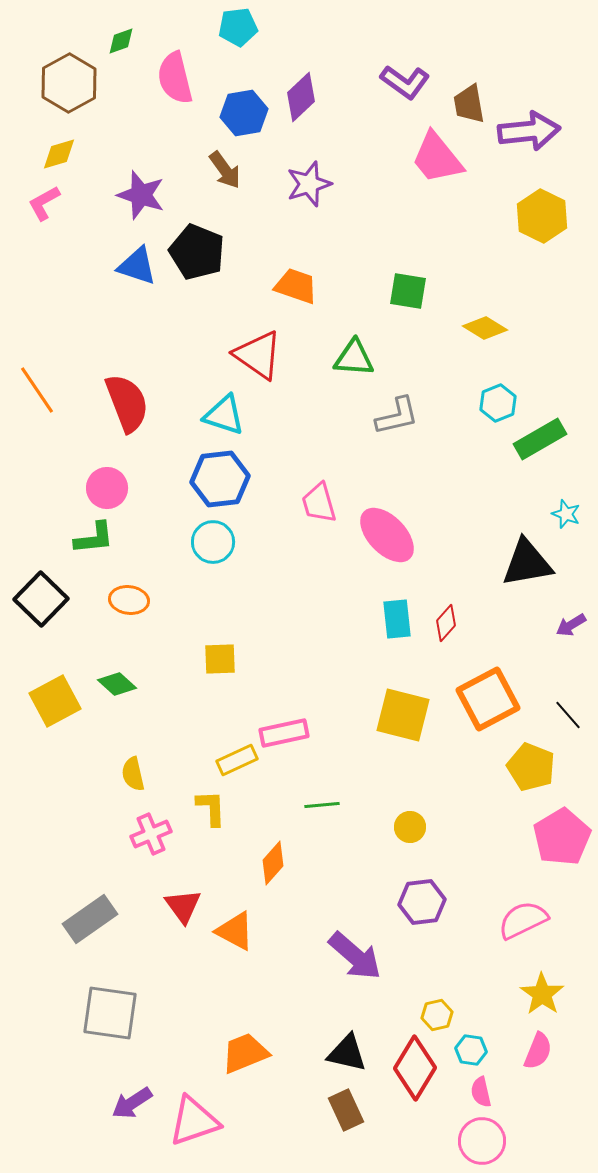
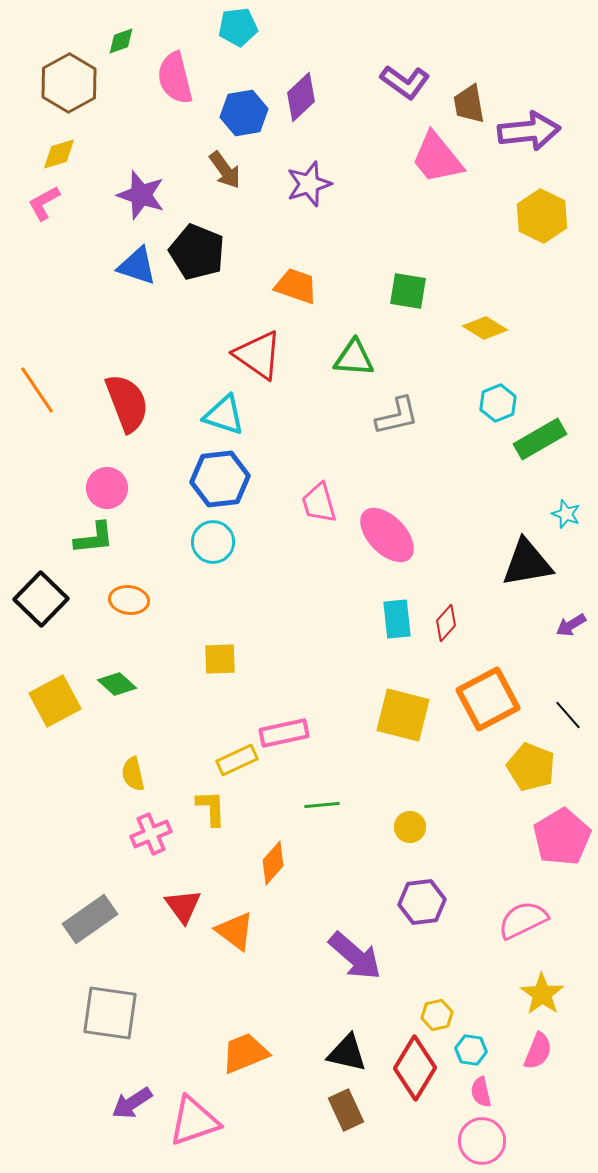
orange triangle at (235, 931): rotated 9 degrees clockwise
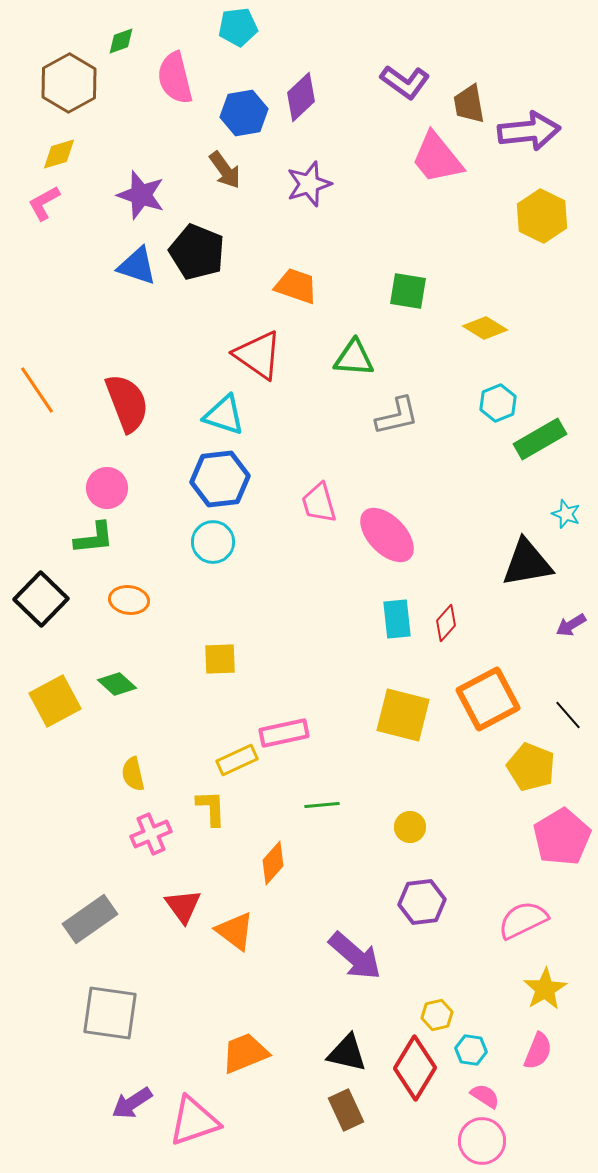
yellow star at (542, 994): moved 3 px right, 5 px up; rotated 6 degrees clockwise
pink semicircle at (481, 1092): moved 4 px right, 4 px down; rotated 136 degrees clockwise
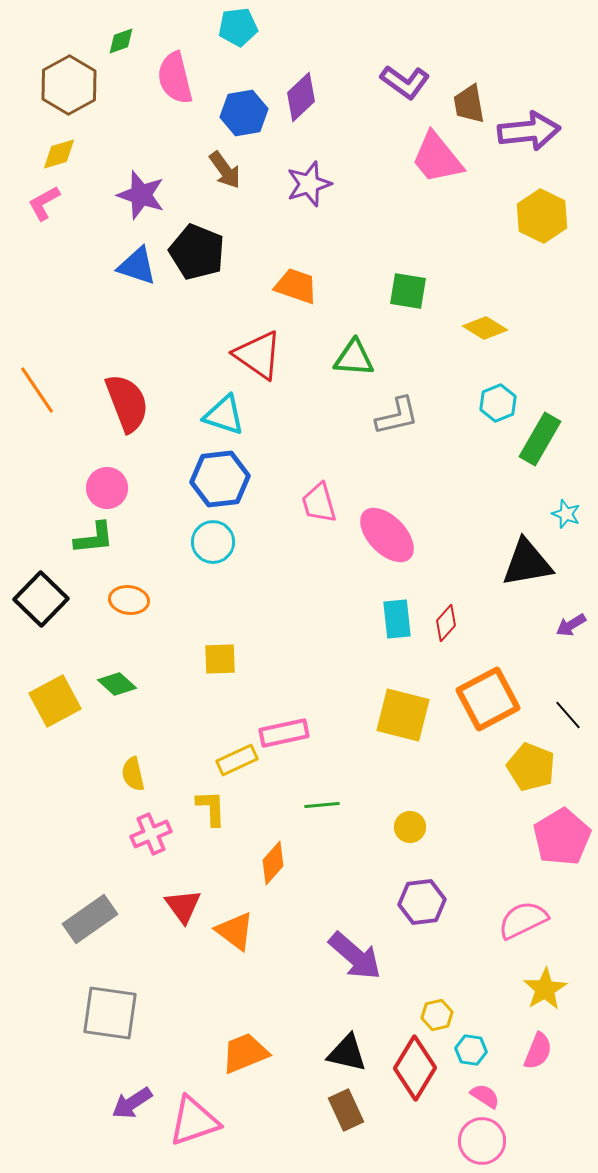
brown hexagon at (69, 83): moved 2 px down
green rectangle at (540, 439): rotated 30 degrees counterclockwise
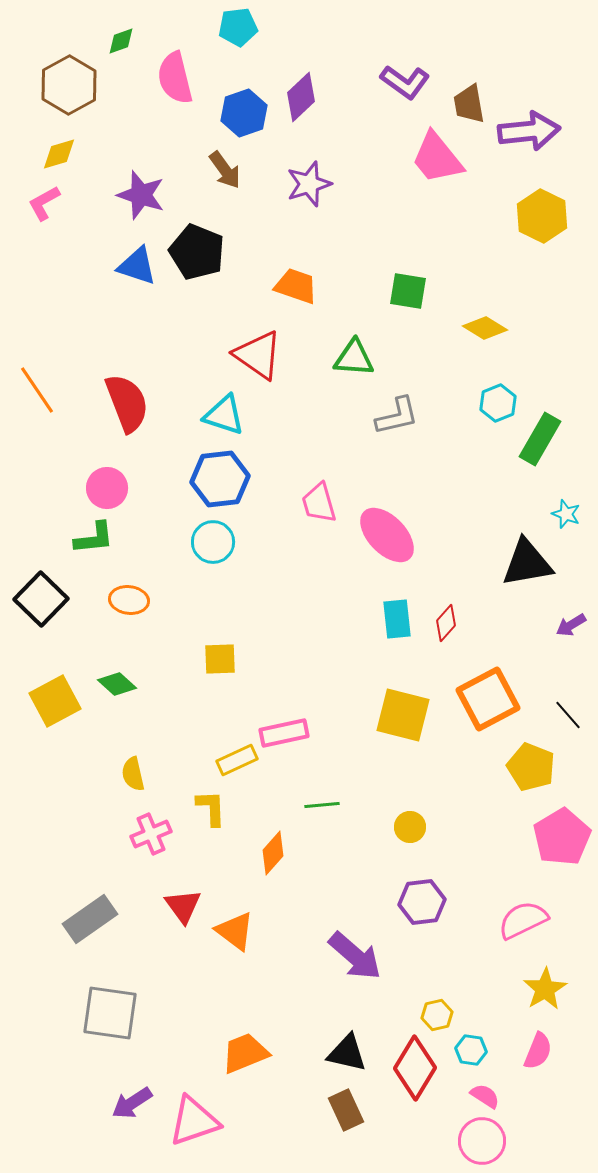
blue hexagon at (244, 113): rotated 9 degrees counterclockwise
orange diamond at (273, 863): moved 10 px up
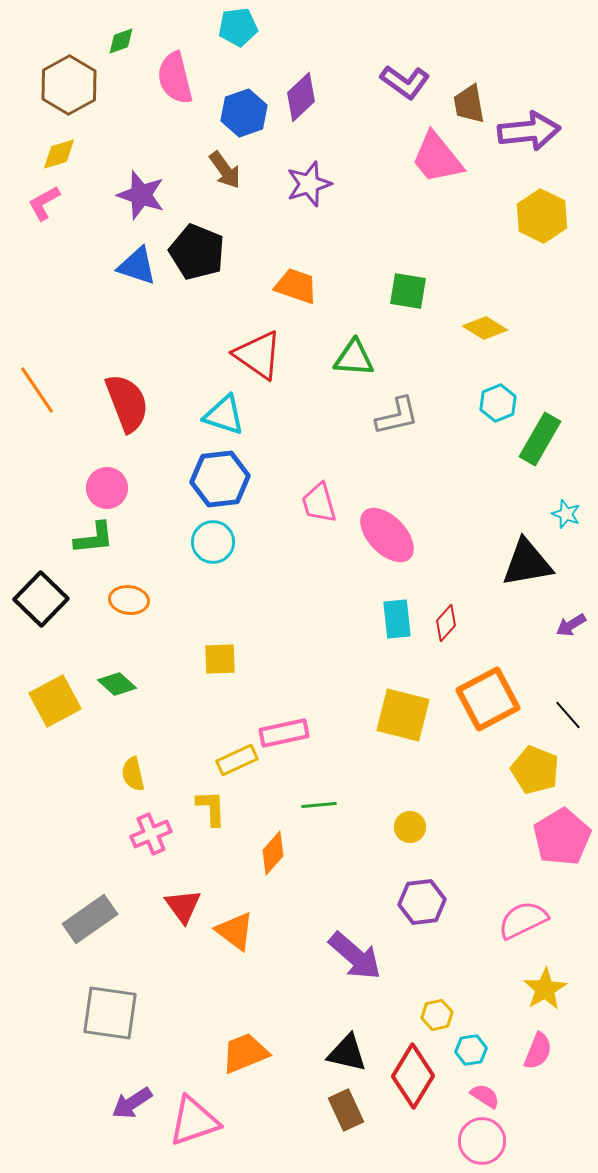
yellow pentagon at (531, 767): moved 4 px right, 3 px down
green line at (322, 805): moved 3 px left
cyan hexagon at (471, 1050): rotated 16 degrees counterclockwise
red diamond at (415, 1068): moved 2 px left, 8 px down
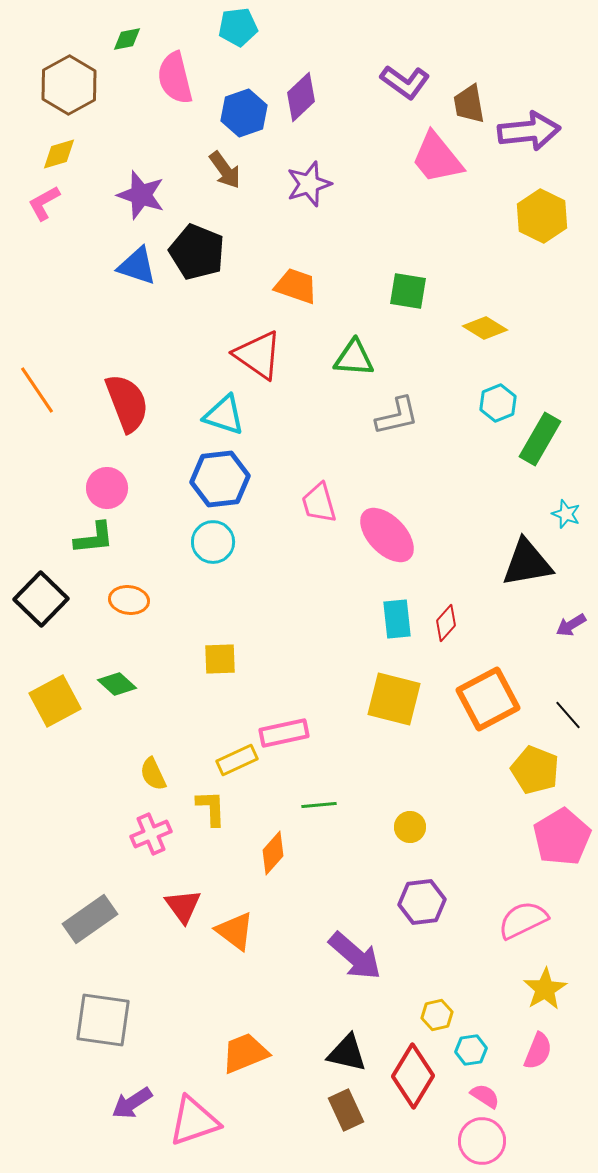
green diamond at (121, 41): moved 6 px right, 2 px up; rotated 8 degrees clockwise
yellow square at (403, 715): moved 9 px left, 16 px up
yellow semicircle at (133, 774): moved 20 px right; rotated 12 degrees counterclockwise
gray square at (110, 1013): moved 7 px left, 7 px down
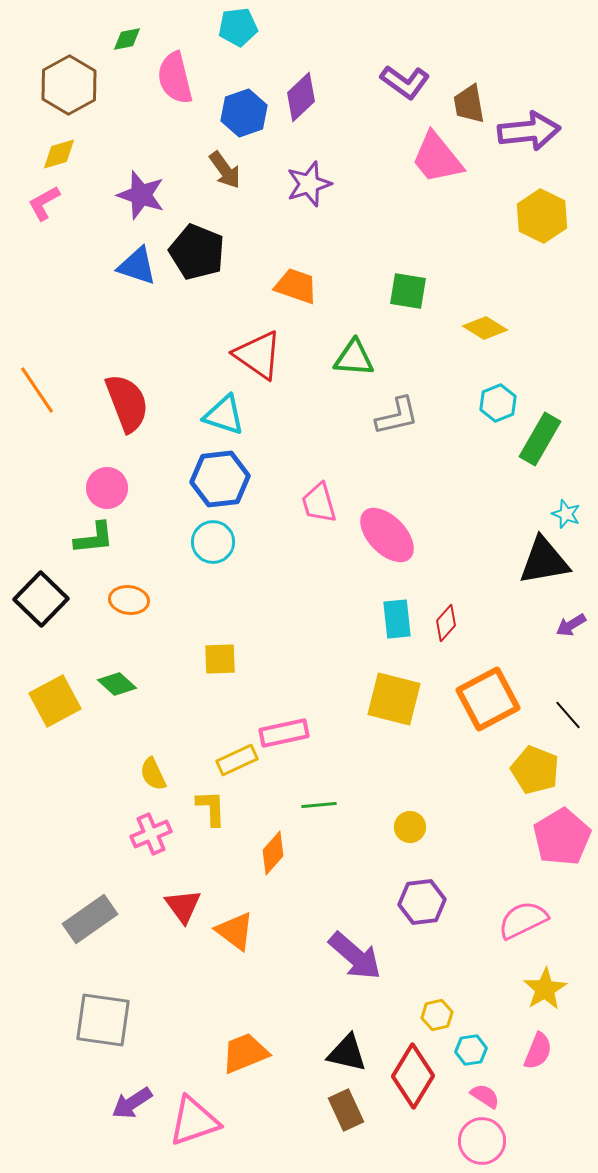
black triangle at (527, 563): moved 17 px right, 2 px up
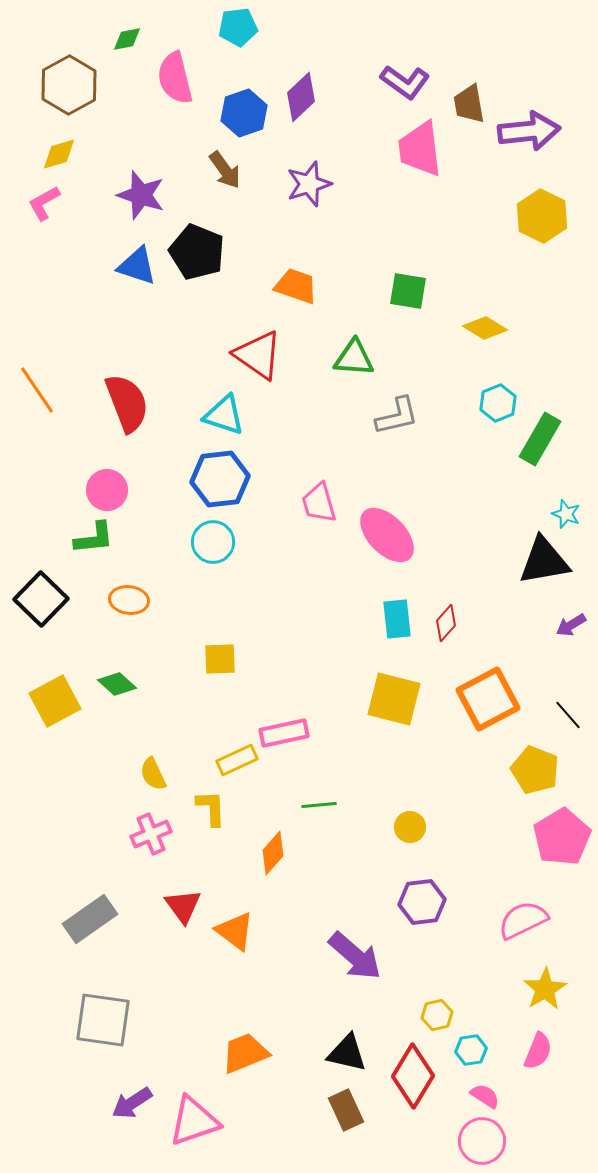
pink trapezoid at (437, 158): moved 17 px left, 9 px up; rotated 32 degrees clockwise
pink circle at (107, 488): moved 2 px down
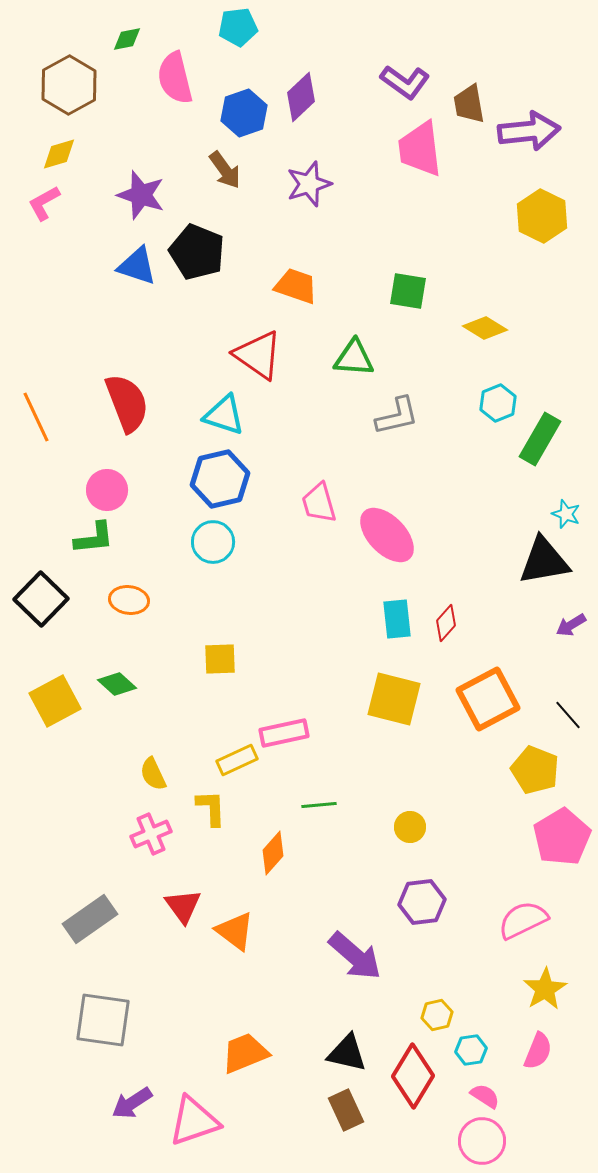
orange line at (37, 390): moved 1 px left, 27 px down; rotated 9 degrees clockwise
blue hexagon at (220, 479): rotated 6 degrees counterclockwise
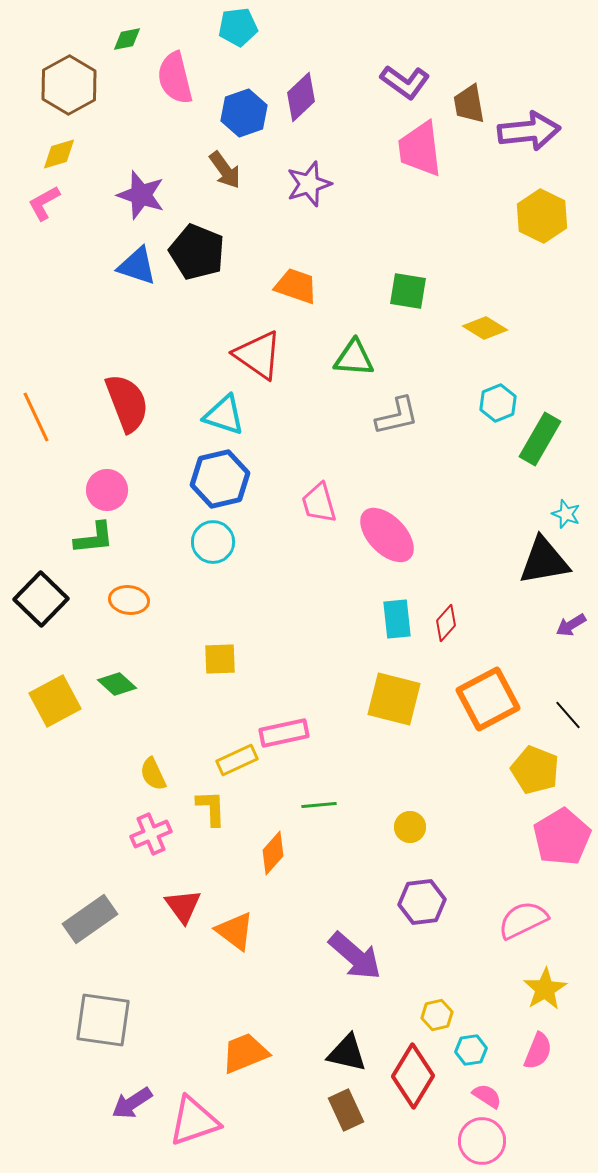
pink semicircle at (485, 1096): moved 2 px right
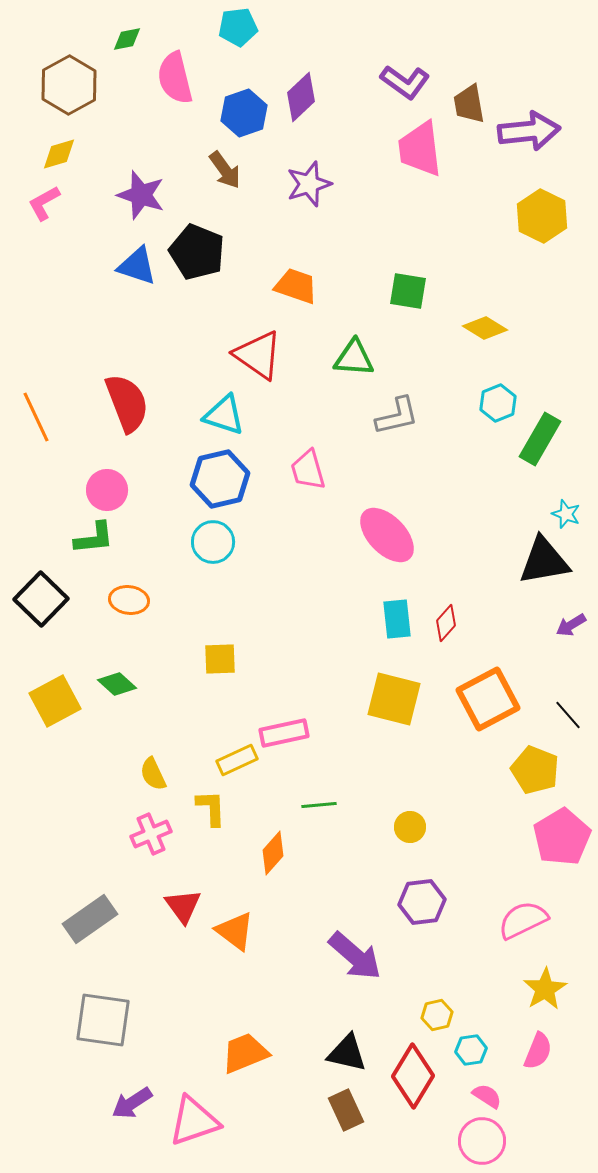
pink trapezoid at (319, 503): moved 11 px left, 33 px up
